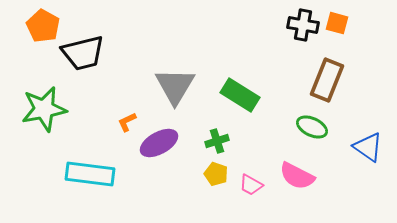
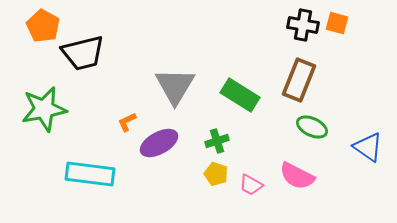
brown rectangle: moved 28 px left
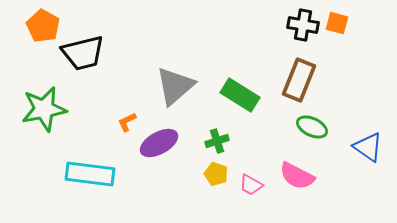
gray triangle: rotated 18 degrees clockwise
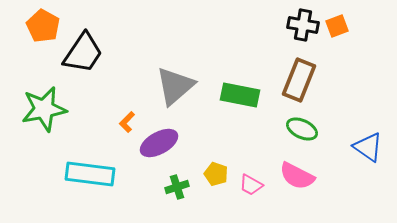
orange square: moved 3 px down; rotated 35 degrees counterclockwise
black trapezoid: rotated 42 degrees counterclockwise
green rectangle: rotated 21 degrees counterclockwise
orange L-shape: rotated 20 degrees counterclockwise
green ellipse: moved 10 px left, 2 px down
green cross: moved 40 px left, 46 px down
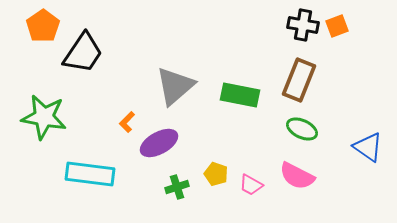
orange pentagon: rotated 8 degrees clockwise
green star: moved 8 px down; rotated 21 degrees clockwise
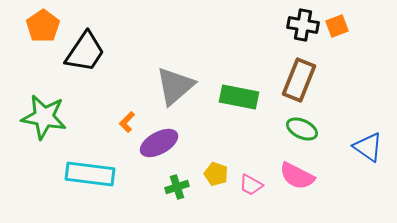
black trapezoid: moved 2 px right, 1 px up
green rectangle: moved 1 px left, 2 px down
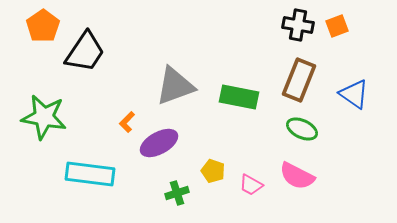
black cross: moved 5 px left
gray triangle: rotated 21 degrees clockwise
blue triangle: moved 14 px left, 53 px up
yellow pentagon: moved 3 px left, 3 px up
green cross: moved 6 px down
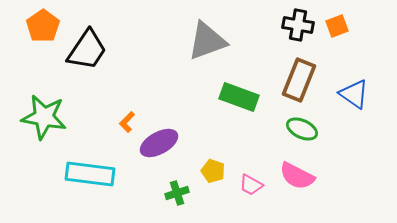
black trapezoid: moved 2 px right, 2 px up
gray triangle: moved 32 px right, 45 px up
green rectangle: rotated 9 degrees clockwise
